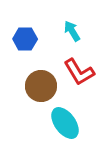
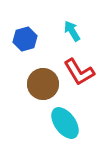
blue hexagon: rotated 15 degrees counterclockwise
brown circle: moved 2 px right, 2 px up
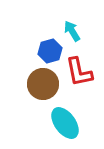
blue hexagon: moved 25 px right, 12 px down
red L-shape: rotated 20 degrees clockwise
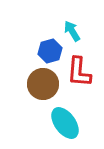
red L-shape: rotated 16 degrees clockwise
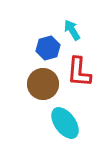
cyan arrow: moved 1 px up
blue hexagon: moved 2 px left, 3 px up
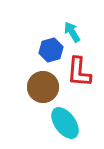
cyan arrow: moved 2 px down
blue hexagon: moved 3 px right, 2 px down
brown circle: moved 3 px down
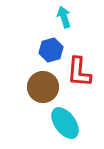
cyan arrow: moved 8 px left, 15 px up; rotated 15 degrees clockwise
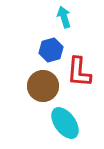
brown circle: moved 1 px up
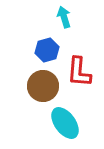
blue hexagon: moved 4 px left
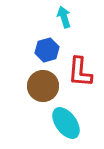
red L-shape: moved 1 px right
cyan ellipse: moved 1 px right
